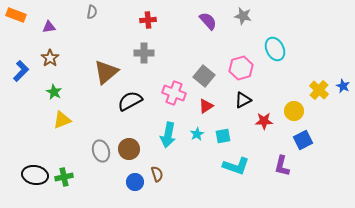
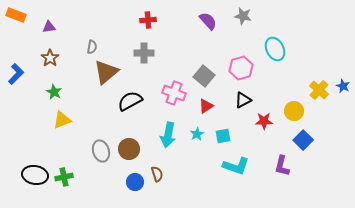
gray semicircle: moved 35 px down
blue L-shape: moved 5 px left, 3 px down
blue square: rotated 18 degrees counterclockwise
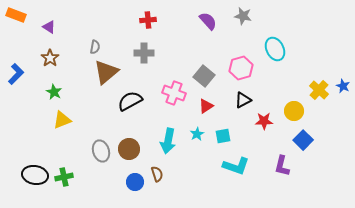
purple triangle: rotated 40 degrees clockwise
gray semicircle: moved 3 px right
cyan arrow: moved 6 px down
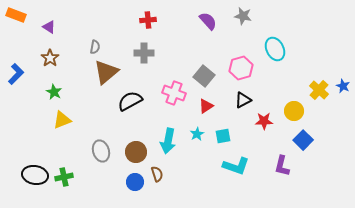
brown circle: moved 7 px right, 3 px down
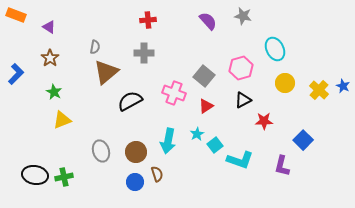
yellow circle: moved 9 px left, 28 px up
cyan square: moved 8 px left, 9 px down; rotated 28 degrees counterclockwise
cyan L-shape: moved 4 px right, 6 px up
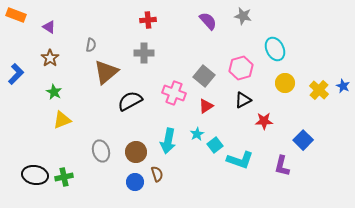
gray semicircle: moved 4 px left, 2 px up
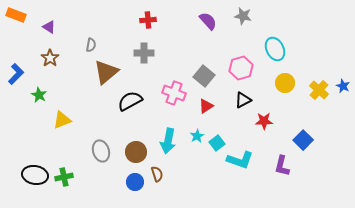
green star: moved 15 px left, 3 px down
cyan star: moved 2 px down
cyan square: moved 2 px right, 2 px up
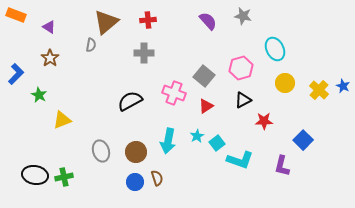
brown triangle: moved 50 px up
brown semicircle: moved 4 px down
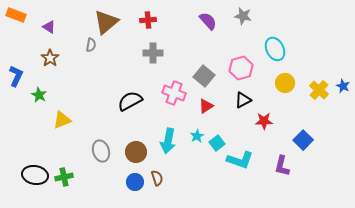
gray cross: moved 9 px right
blue L-shape: moved 2 px down; rotated 20 degrees counterclockwise
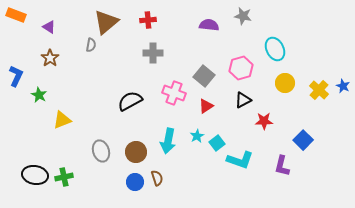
purple semicircle: moved 1 px right, 4 px down; rotated 42 degrees counterclockwise
